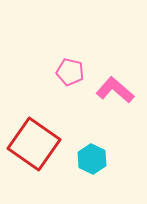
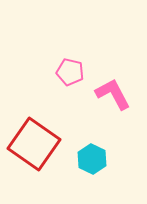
pink L-shape: moved 2 px left, 4 px down; rotated 21 degrees clockwise
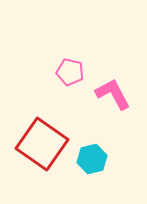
red square: moved 8 px right
cyan hexagon: rotated 20 degrees clockwise
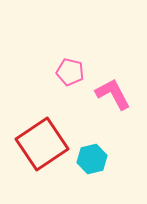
red square: rotated 21 degrees clockwise
